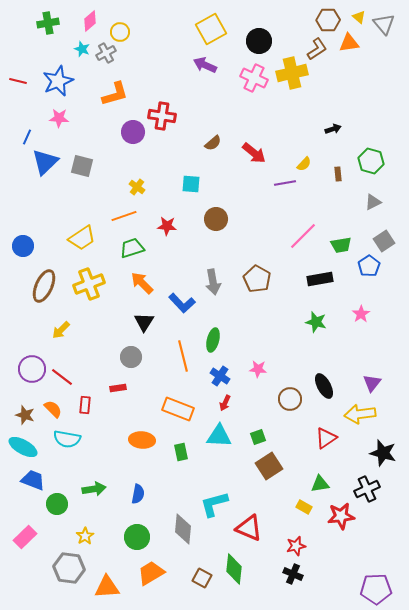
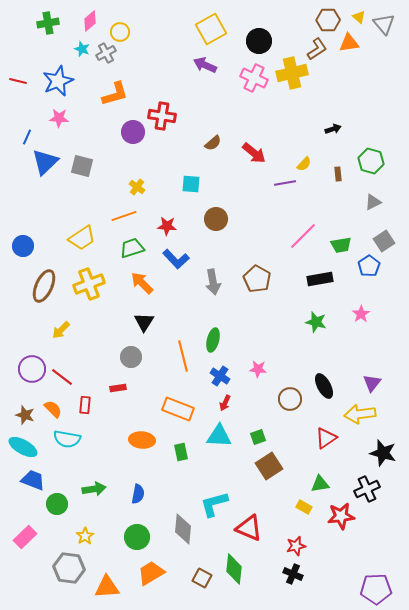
blue L-shape at (182, 303): moved 6 px left, 44 px up
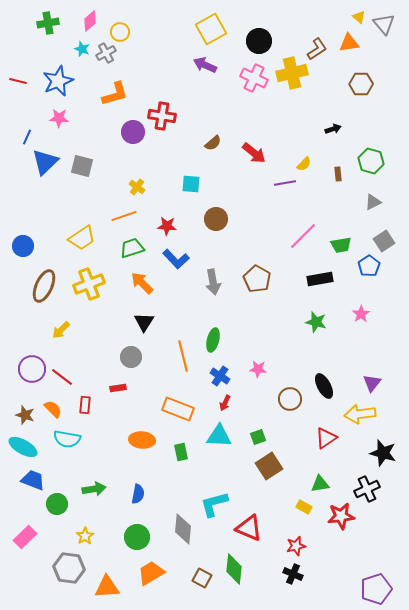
brown hexagon at (328, 20): moved 33 px right, 64 px down
purple pentagon at (376, 589): rotated 16 degrees counterclockwise
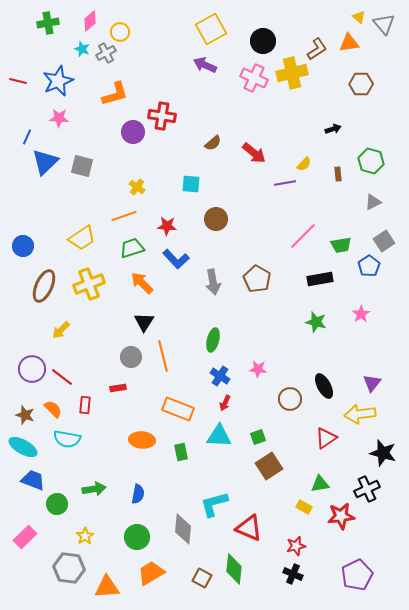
black circle at (259, 41): moved 4 px right
orange line at (183, 356): moved 20 px left
purple pentagon at (376, 589): moved 19 px left, 14 px up; rotated 8 degrees counterclockwise
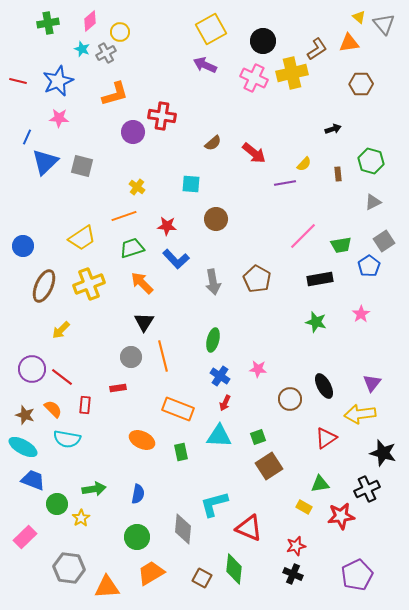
orange ellipse at (142, 440): rotated 20 degrees clockwise
yellow star at (85, 536): moved 4 px left, 18 px up
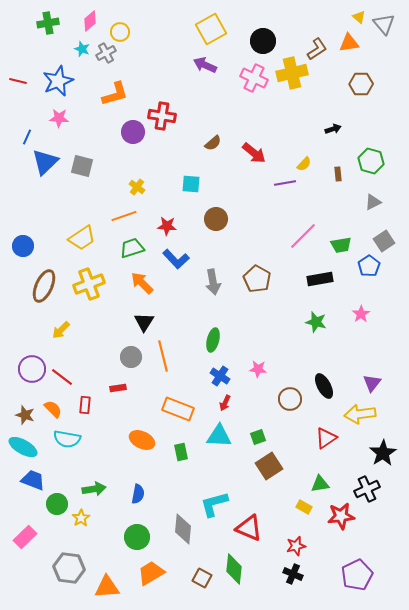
black star at (383, 453): rotated 24 degrees clockwise
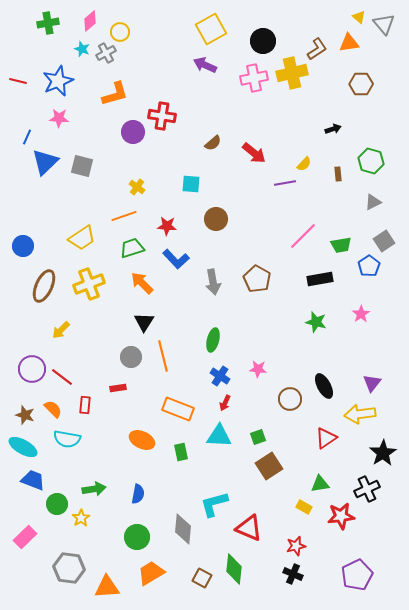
pink cross at (254, 78): rotated 36 degrees counterclockwise
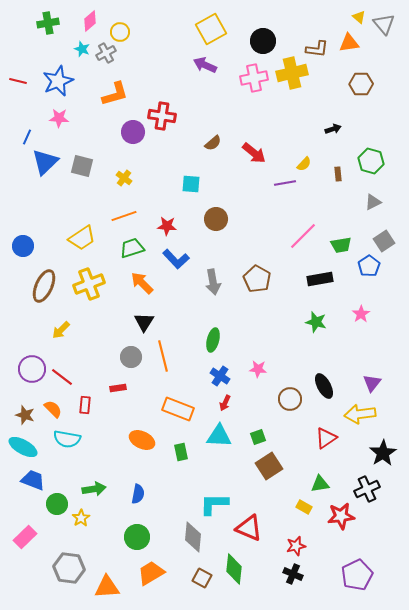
brown L-shape at (317, 49): rotated 40 degrees clockwise
yellow cross at (137, 187): moved 13 px left, 9 px up
cyan L-shape at (214, 504): rotated 16 degrees clockwise
gray diamond at (183, 529): moved 10 px right, 8 px down
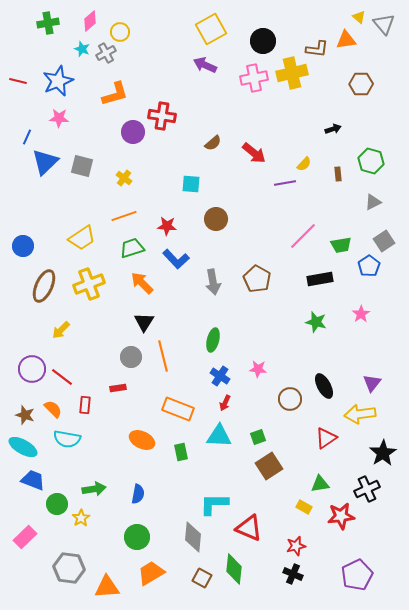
orange triangle at (349, 43): moved 3 px left, 3 px up
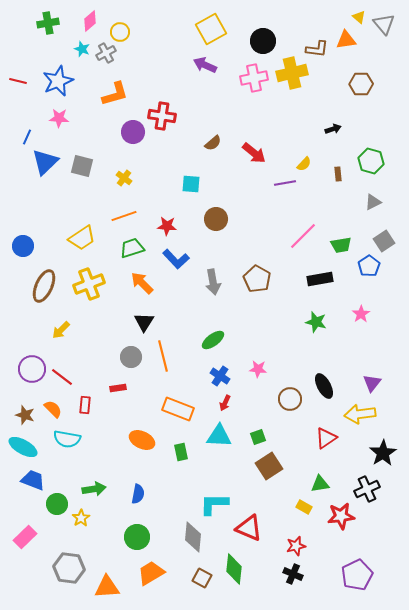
green ellipse at (213, 340): rotated 40 degrees clockwise
